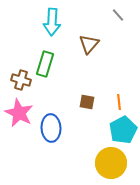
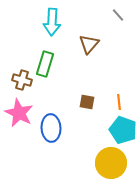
brown cross: moved 1 px right
cyan pentagon: rotated 24 degrees counterclockwise
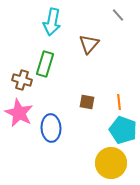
cyan arrow: rotated 8 degrees clockwise
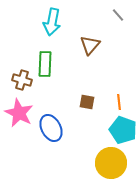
brown triangle: moved 1 px right, 1 px down
green rectangle: rotated 15 degrees counterclockwise
blue ellipse: rotated 24 degrees counterclockwise
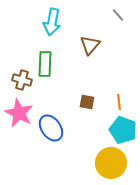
blue ellipse: rotated 8 degrees counterclockwise
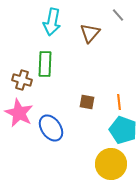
brown triangle: moved 12 px up
yellow circle: moved 1 px down
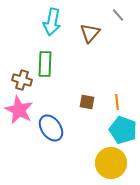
orange line: moved 2 px left
pink star: moved 3 px up
yellow circle: moved 1 px up
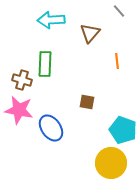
gray line: moved 1 px right, 4 px up
cyan arrow: moved 1 px left, 2 px up; rotated 76 degrees clockwise
orange line: moved 41 px up
pink star: rotated 16 degrees counterclockwise
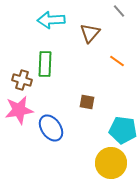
orange line: rotated 49 degrees counterclockwise
pink star: rotated 20 degrees counterclockwise
cyan pentagon: rotated 12 degrees counterclockwise
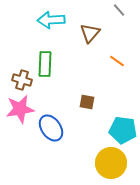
gray line: moved 1 px up
pink star: moved 1 px right, 1 px up
